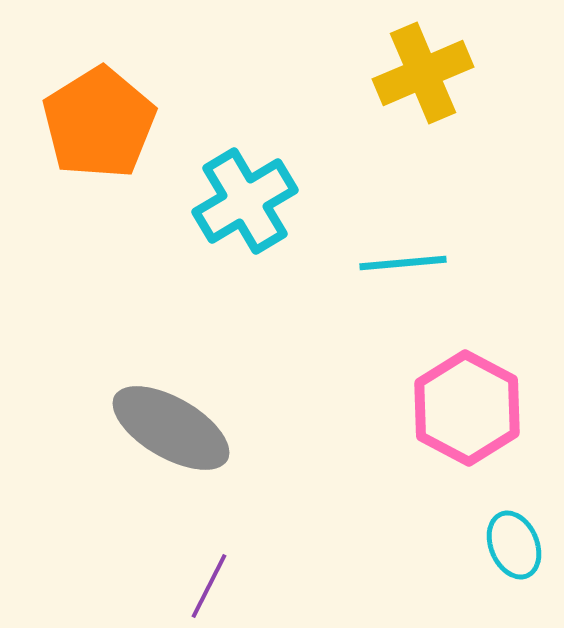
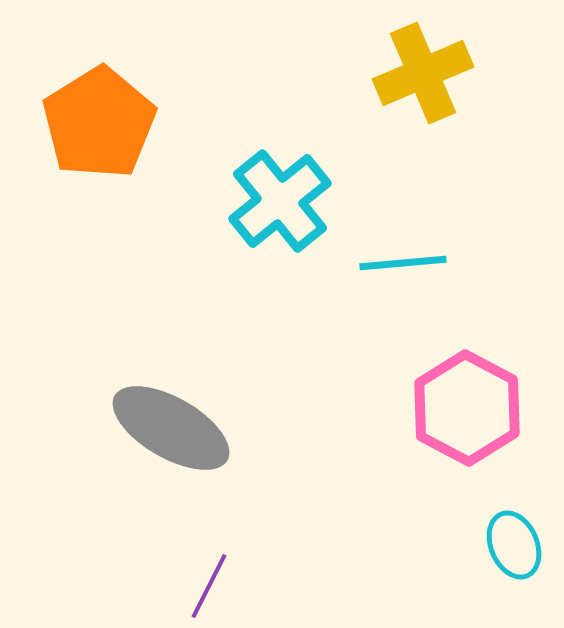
cyan cross: moved 35 px right; rotated 8 degrees counterclockwise
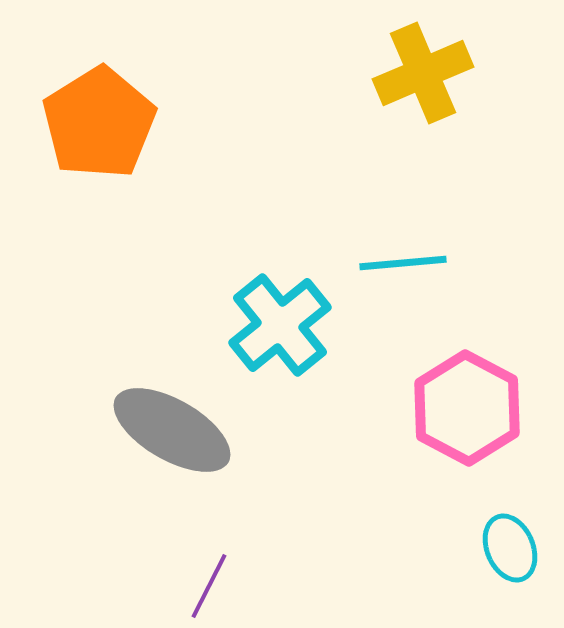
cyan cross: moved 124 px down
gray ellipse: moved 1 px right, 2 px down
cyan ellipse: moved 4 px left, 3 px down
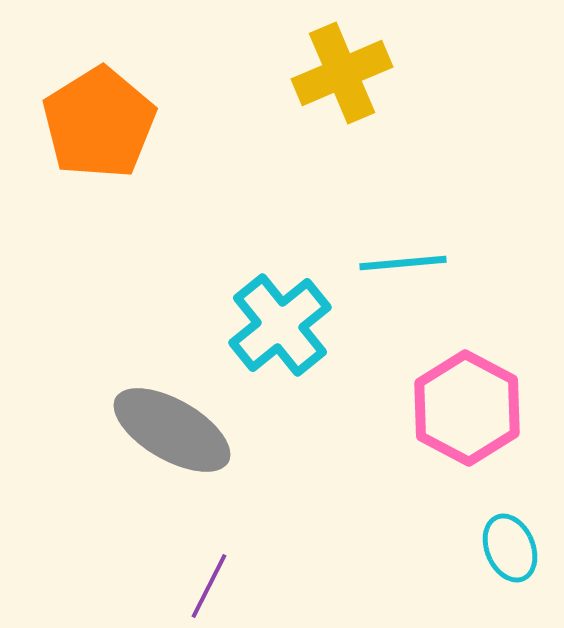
yellow cross: moved 81 px left
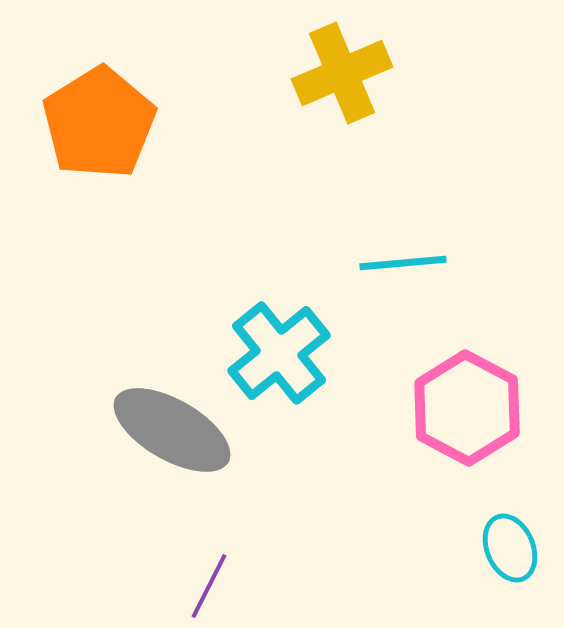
cyan cross: moved 1 px left, 28 px down
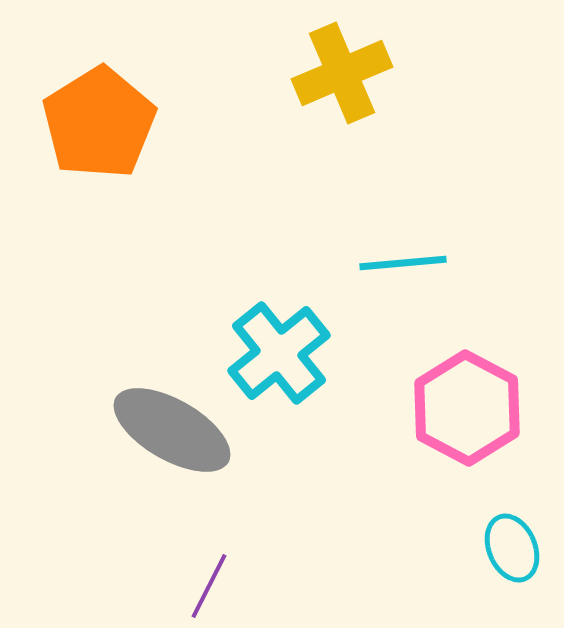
cyan ellipse: moved 2 px right
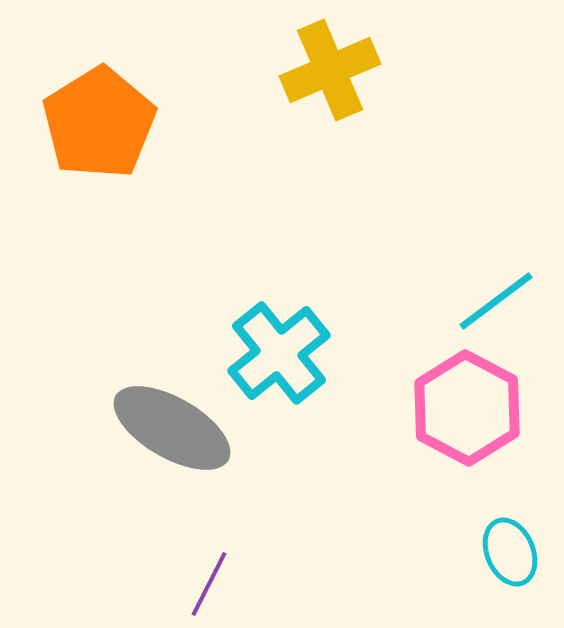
yellow cross: moved 12 px left, 3 px up
cyan line: moved 93 px right, 38 px down; rotated 32 degrees counterclockwise
gray ellipse: moved 2 px up
cyan ellipse: moved 2 px left, 4 px down
purple line: moved 2 px up
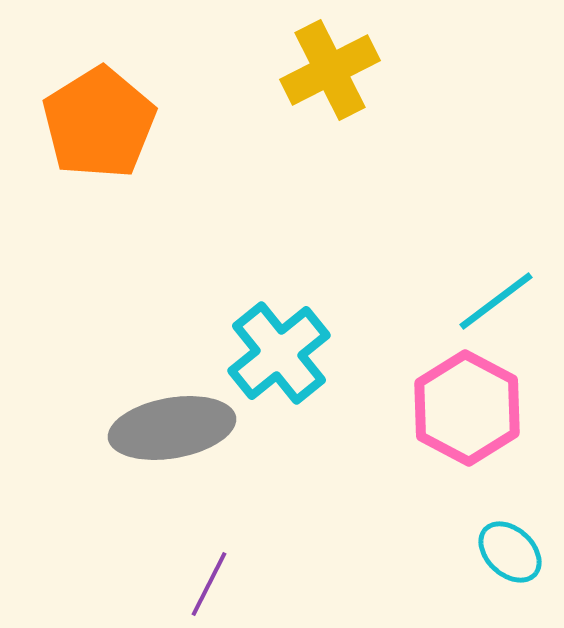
yellow cross: rotated 4 degrees counterclockwise
gray ellipse: rotated 40 degrees counterclockwise
cyan ellipse: rotated 24 degrees counterclockwise
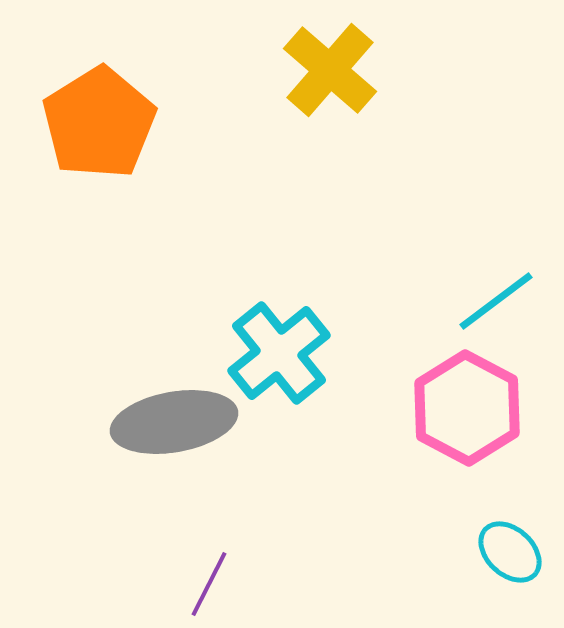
yellow cross: rotated 22 degrees counterclockwise
gray ellipse: moved 2 px right, 6 px up
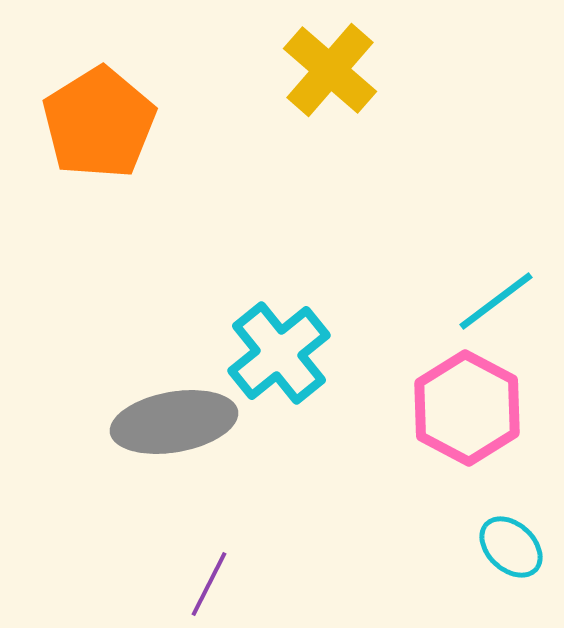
cyan ellipse: moved 1 px right, 5 px up
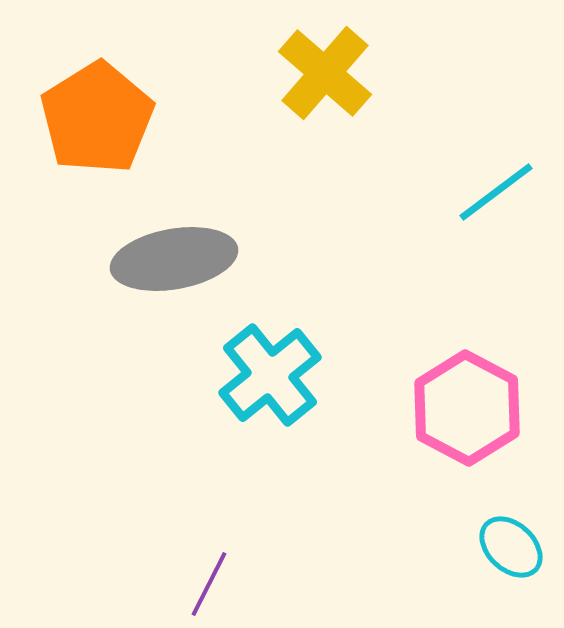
yellow cross: moved 5 px left, 3 px down
orange pentagon: moved 2 px left, 5 px up
cyan line: moved 109 px up
cyan cross: moved 9 px left, 22 px down
gray ellipse: moved 163 px up
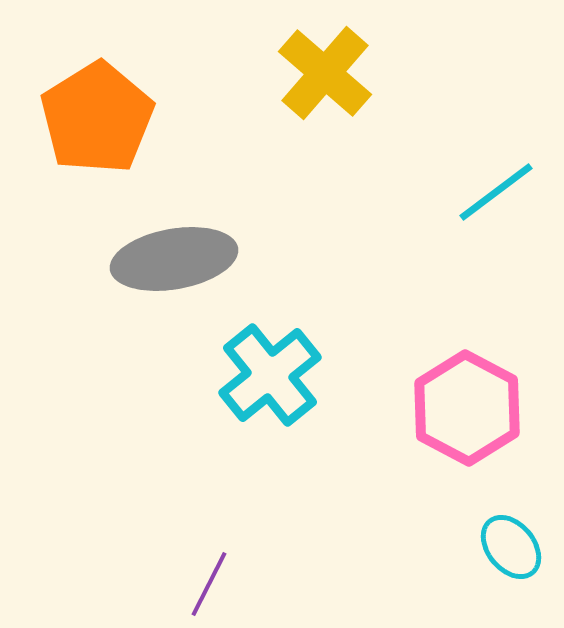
cyan ellipse: rotated 8 degrees clockwise
